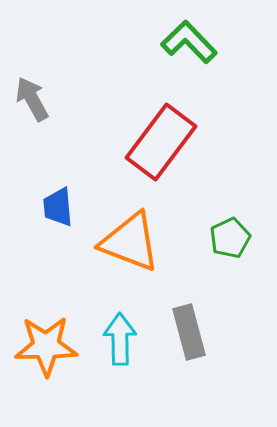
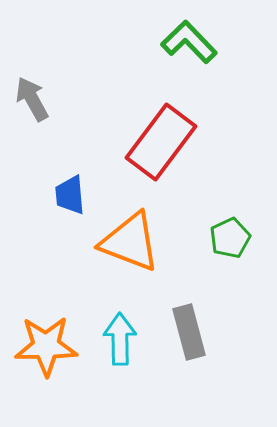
blue trapezoid: moved 12 px right, 12 px up
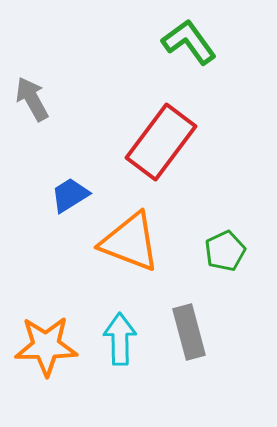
green L-shape: rotated 8 degrees clockwise
blue trapezoid: rotated 63 degrees clockwise
green pentagon: moved 5 px left, 13 px down
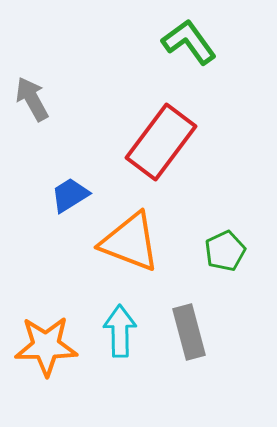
cyan arrow: moved 8 px up
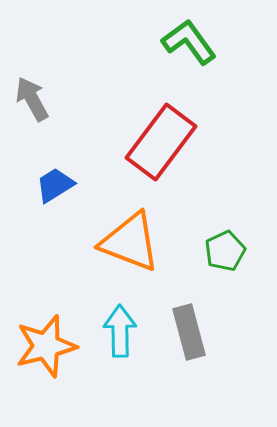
blue trapezoid: moved 15 px left, 10 px up
orange star: rotated 14 degrees counterclockwise
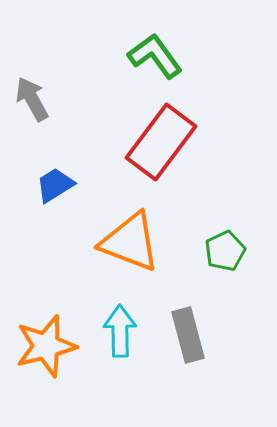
green L-shape: moved 34 px left, 14 px down
gray rectangle: moved 1 px left, 3 px down
